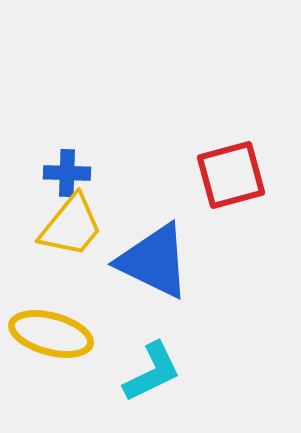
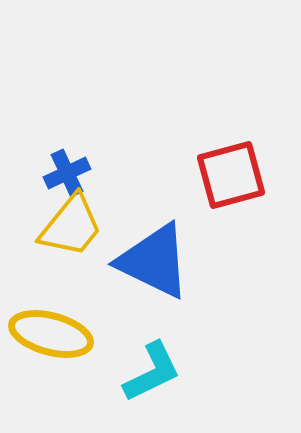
blue cross: rotated 27 degrees counterclockwise
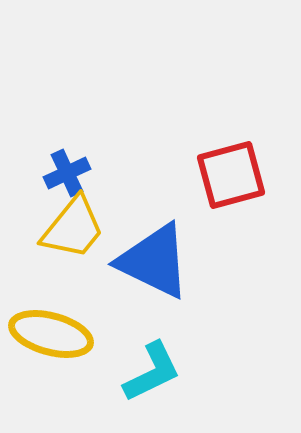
yellow trapezoid: moved 2 px right, 2 px down
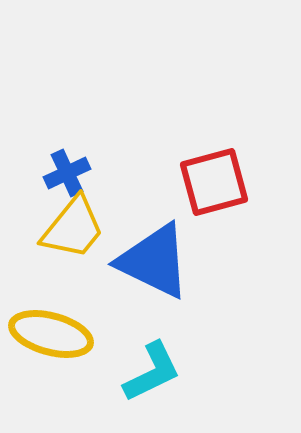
red square: moved 17 px left, 7 px down
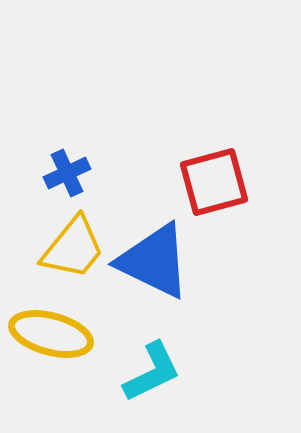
yellow trapezoid: moved 20 px down
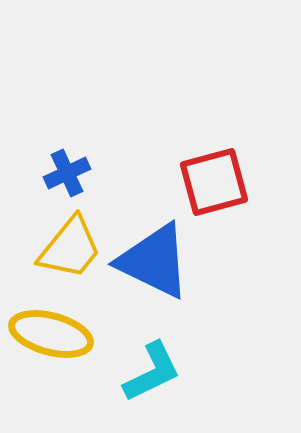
yellow trapezoid: moved 3 px left
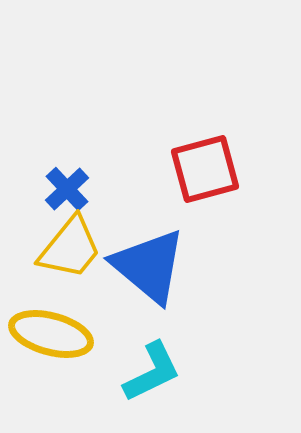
blue cross: moved 16 px down; rotated 18 degrees counterclockwise
red square: moved 9 px left, 13 px up
blue triangle: moved 5 px left, 5 px down; rotated 14 degrees clockwise
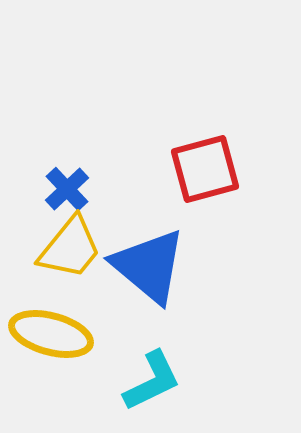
cyan L-shape: moved 9 px down
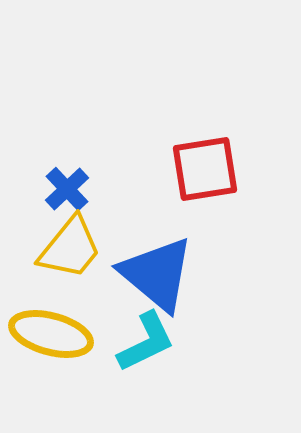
red square: rotated 6 degrees clockwise
blue triangle: moved 8 px right, 8 px down
cyan L-shape: moved 6 px left, 39 px up
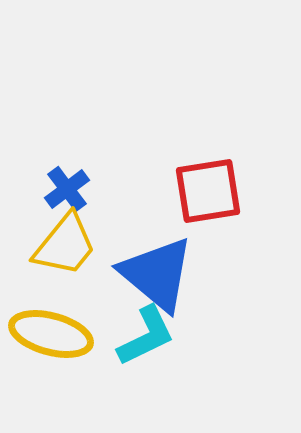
red square: moved 3 px right, 22 px down
blue cross: rotated 6 degrees clockwise
yellow trapezoid: moved 5 px left, 3 px up
cyan L-shape: moved 6 px up
